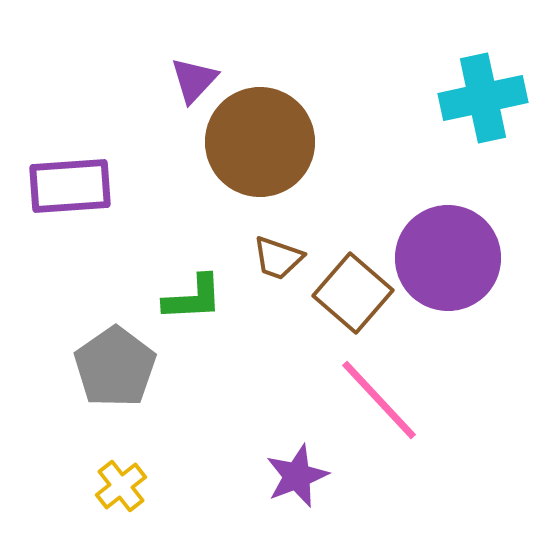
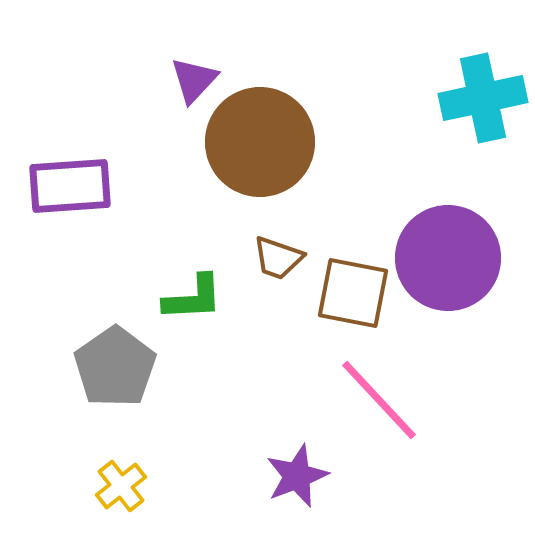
brown square: rotated 30 degrees counterclockwise
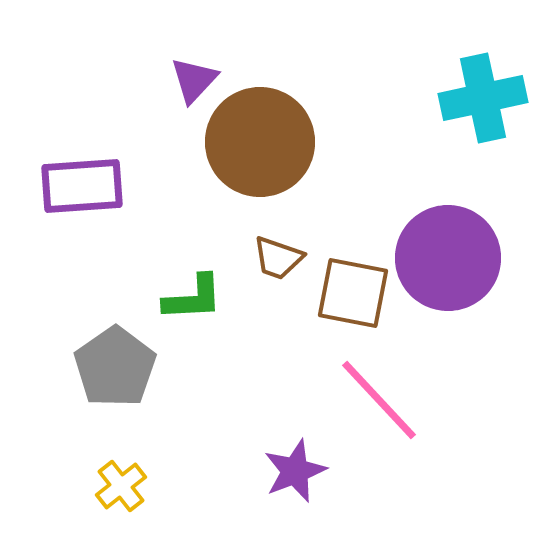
purple rectangle: moved 12 px right
purple star: moved 2 px left, 5 px up
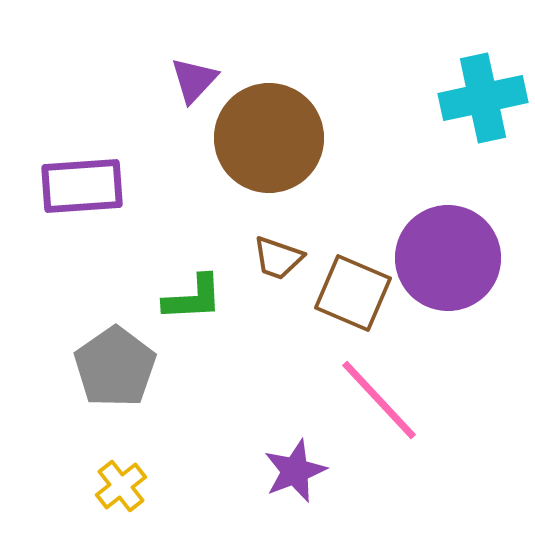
brown circle: moved 9 px right, 4 px up
brown square: rotated 12 degrees clockwise
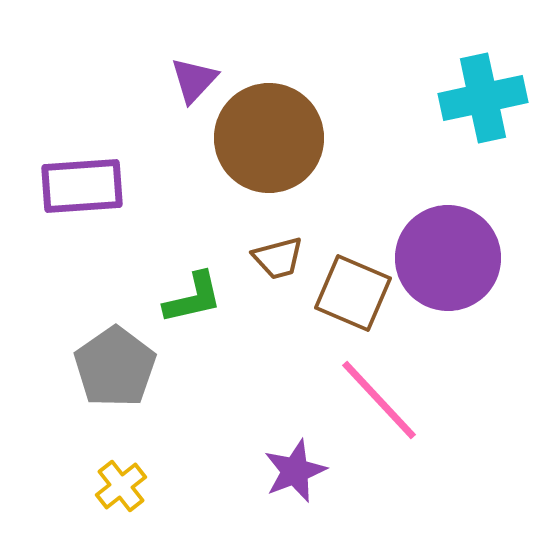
brown trapezoid: rotated 34 degrees counterclockwise
green L-shape: rotated 10 degrees counterclockwise
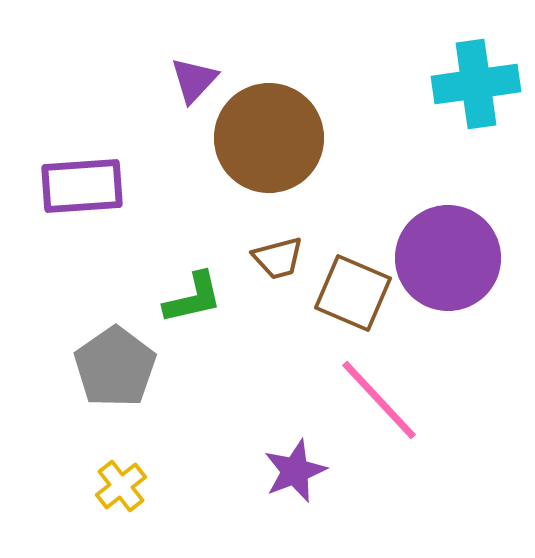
cyan cross: moved 7 px left, 14 px up; rotated 4 degrees clockwise
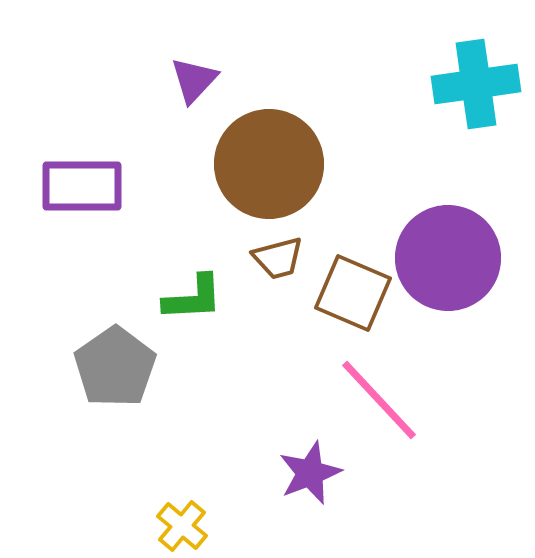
brown circle: moved 26 px down
purple rectangle: rotated 4 degrees clockwise
green L-shape: rotated 10 degrees clockwise
purple star: moved 15 px right, 2 px down
yellow cross: moved 61 px right, 40 px down; rotated 12 degrees counterclockwise
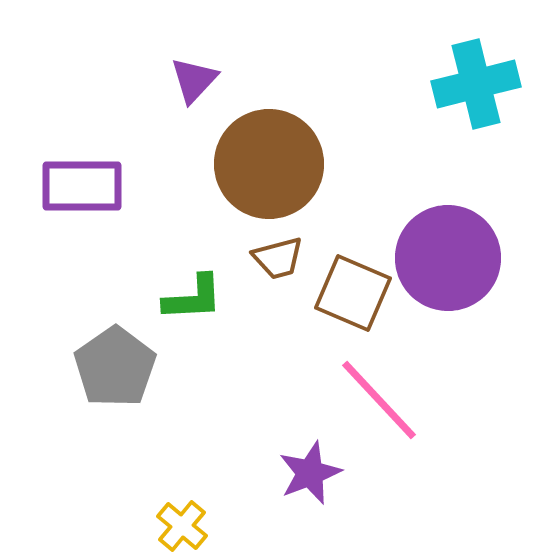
cyan cross: rotated 6 degrees counterclockwise
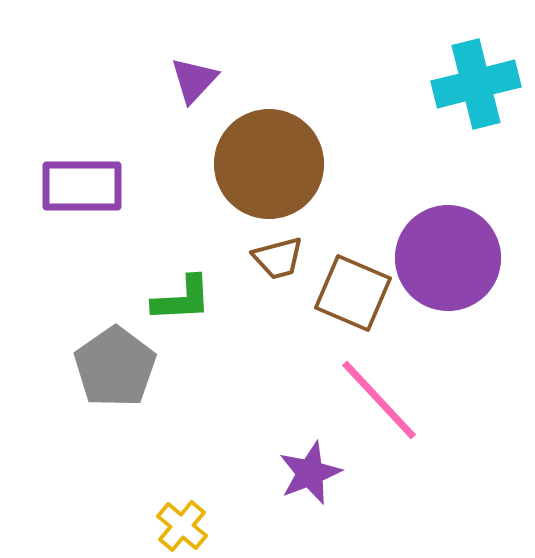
green L-shape: moved 11 px left, 1 px down
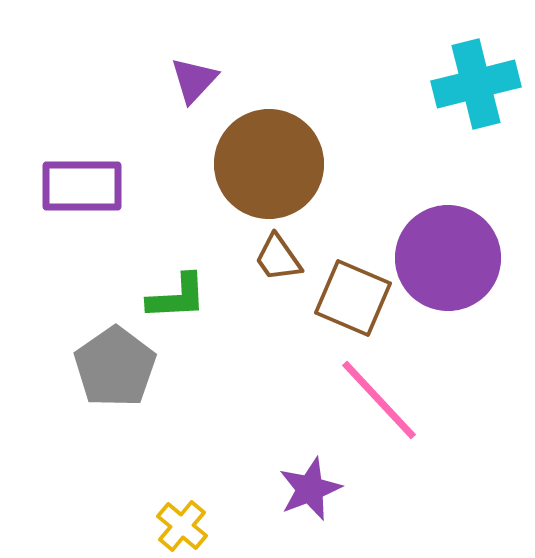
brown trapezoid: rotated 70 degrees clockwise
brown square: moved 5 px down
green L-shape: moved 5 px left, 2 px up
purple star: moved 16 px down
